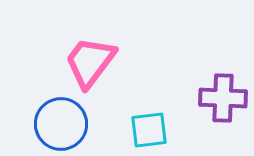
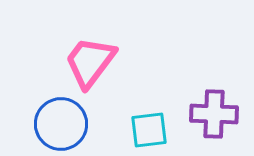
purple cross: moved 9 px left, 16 px down
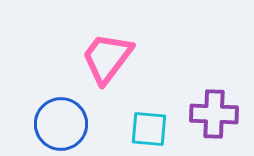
pink trapezoid: moved 17 px right, 4 px up
cyan square: moved 1 px up; rotated 12 degrees clockwise
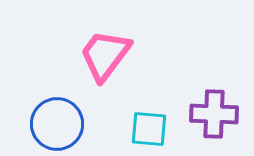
pink trapezoid: moved 2 px left, 3 px up
blue circle: moved 4 px left
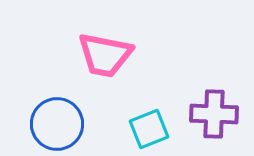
pink trapezoid: rotated 116 degrees counterclockwise
cyan square: rotated 27 degrees counterclockwise
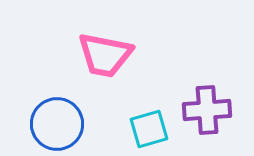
purple cross: moved 7 px left, 4 px up; rotated 6 degrees counterclockwise
cyan square: rotated 6 degrees clockwise
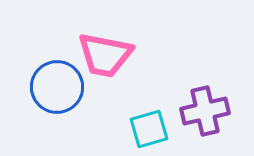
purple cross: moved 2 px left, 1 px down; rotated 9 degrees counterclockwise
blue circle: moved 37 px up
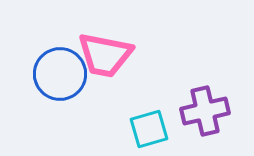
blue circle: moved 3 px right, 13 px up
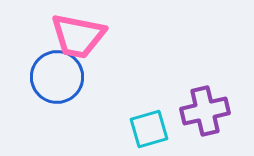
pink trapezoid: moved 27 px left, 19 px up
blue circle: moved 3 px left, 3 px down
